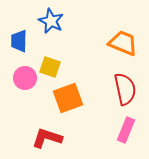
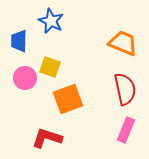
orange square: moved 1 px down
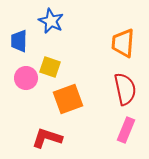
orange trapezoid: rotated 108 degrees counterclockwise
pink circle: moved 1 px right
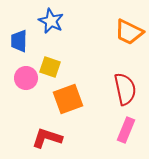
orange trapezoid: moved 6 px right, 11 px up; rotated 68 degrees counterclockwise
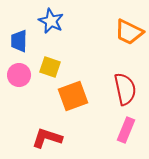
pink circle: moved 7 px left, 3 px up
orange square: moved 5 px right, 3 px up
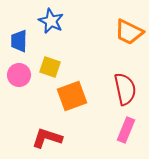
orange square: moved 1 px left
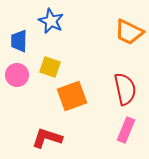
pink circle: moved 2 px left
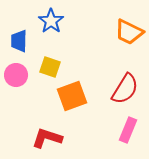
blue star: rotated 10 degrees clockwise
pink circle: moved 1 px left
red semicircle: rotated 44 degrees clockwise
pink rectangle: moved 2 px right
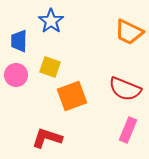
red semicircle: rotated 80 degrees clockwise
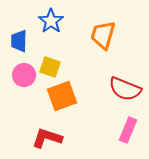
orange trapezoid: moved 26 px left, 3 px down; rotated 80 degrees clockwise
pink circle: moved 8 px right
orange square: moved 10 px left
